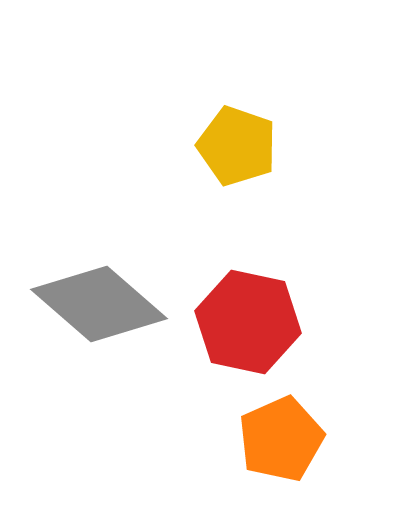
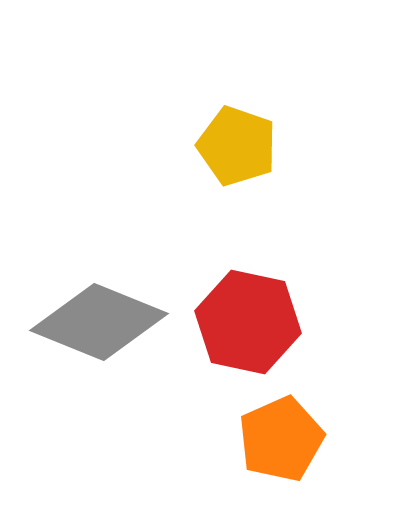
gray diamond: moved 18 px down; rotated 19 degrees counterclockwise
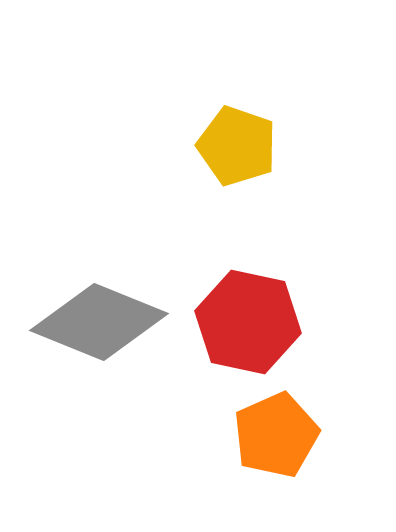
orange pentagon: moved 5 px left, 4 px up
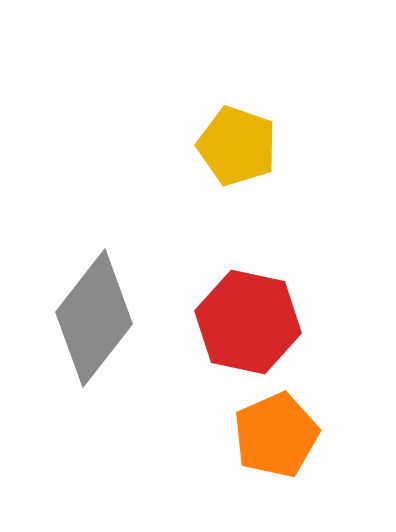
gray diamond: moved 5 px left, 4 px up; rotated 74 degrees counterclockwise
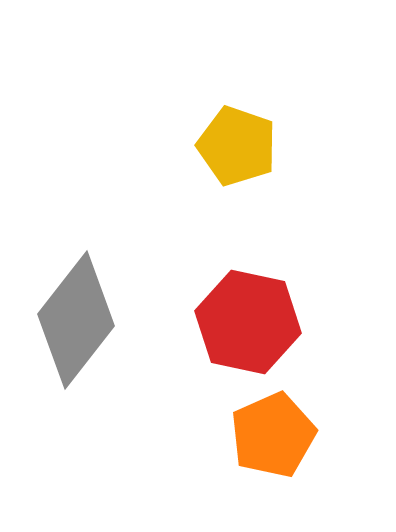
gray diamond: moved 18 px left, 2 px down
orange pentagon: moved 3 px left
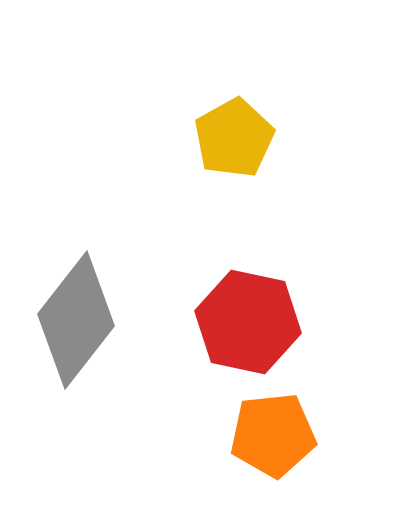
yellow pentagon: moved 3 px left, 8 px up; rotated 24 degrees clockwise
orange pentagon: rotated 18 degrees clockwise
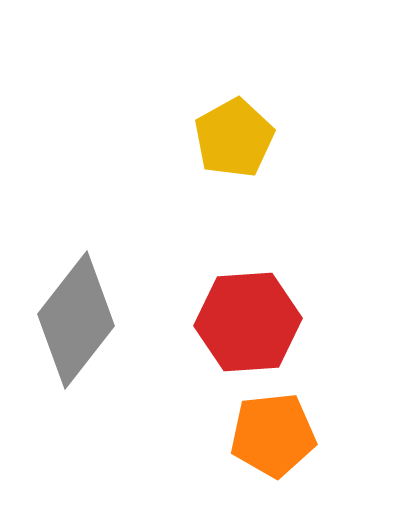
red hexagon: rotated 16 degrees counterclockwise
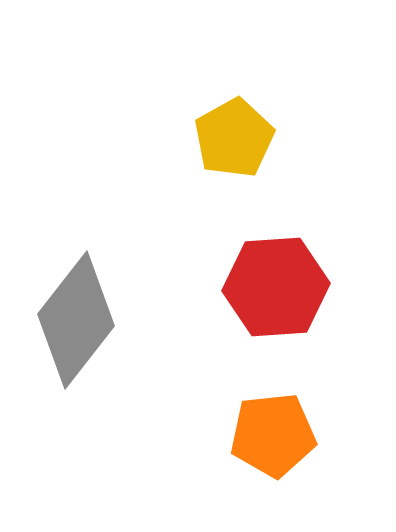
red hexagon: moved 28 px right, 35 px up
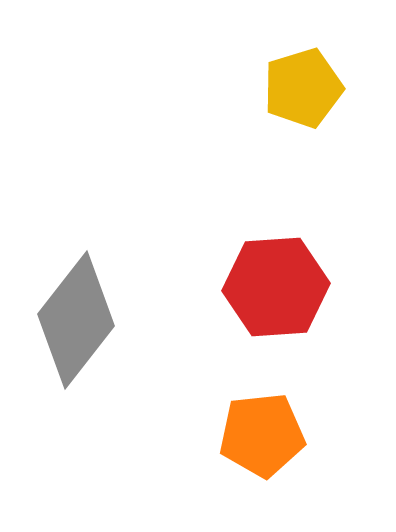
yellow pentagon: moved 69 px right, 50 px up; rotated 12 degrees clockwise
orange pentagon: moved 11 px left
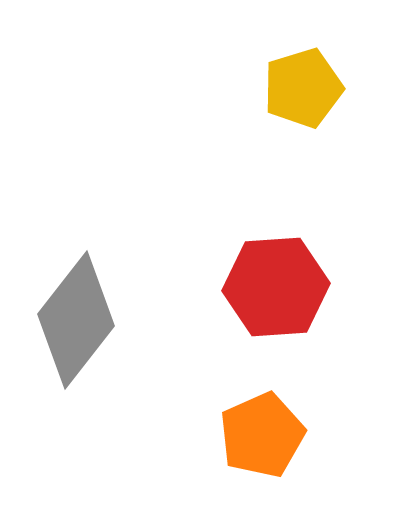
orange pentagon: rotated 18 degrees counterclockwise
